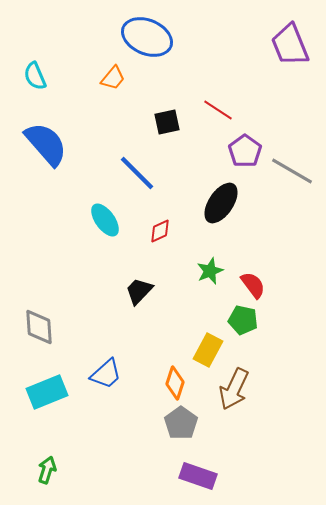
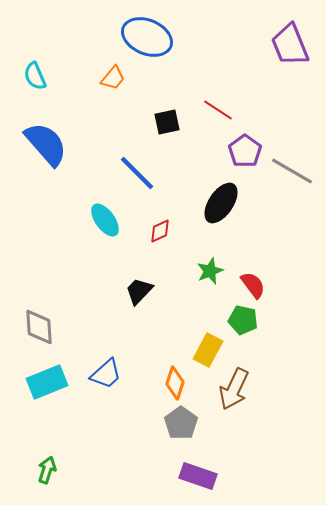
cyan rectangle: moved 10 px up
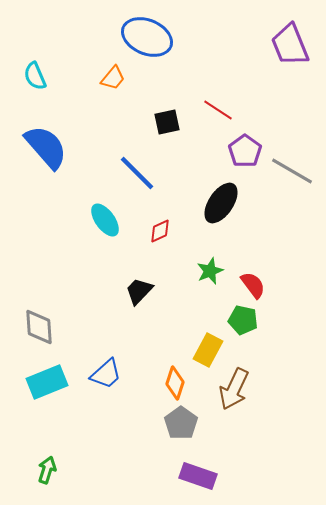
blue semicircle: moved 3 px down
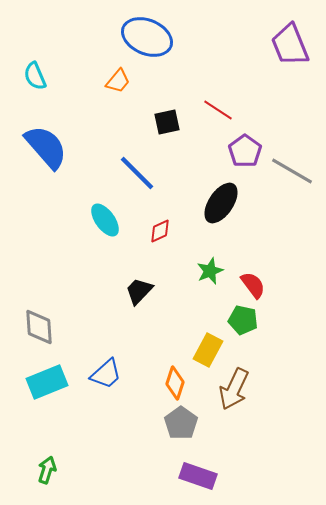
orange trapezoid: moved 5 px right, 3 px down
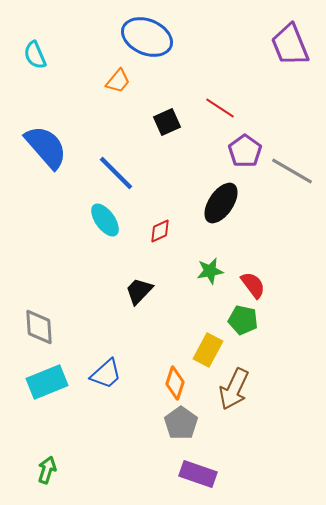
cyan semicircle: moved 21 px up
red line: moved 2 px right, 2 px up
black square: rotated 12 degrees counterclockwise
blue line: moved 21 px left
green star: rotated 12 degrees clockwise
purple rectangle: moved 2 px up
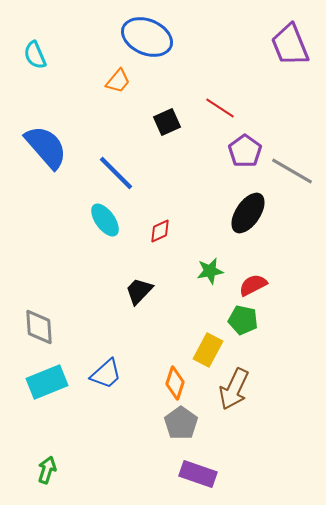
black ellipse: moved 27 px right, 10 px down
red semicircle: rotated 80 degrees counterclockwise
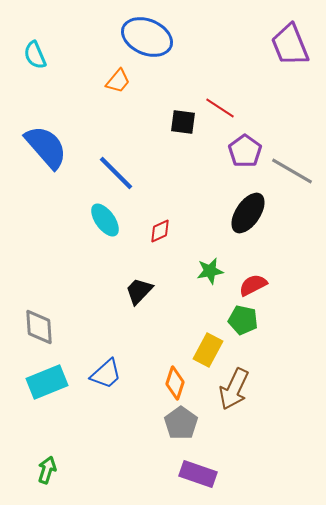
black square: moved 16 px right; rotated 32 degrees clockwise
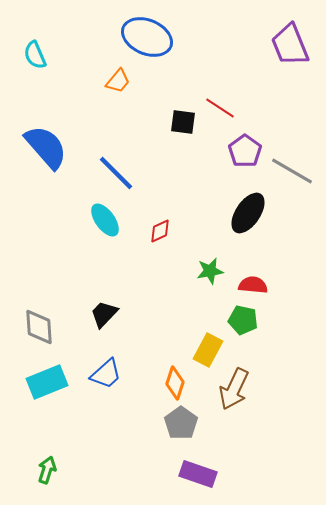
red semicircle: rotated 32 degrees clockwise
black trapezoid: moved 35 px left, 23 px down
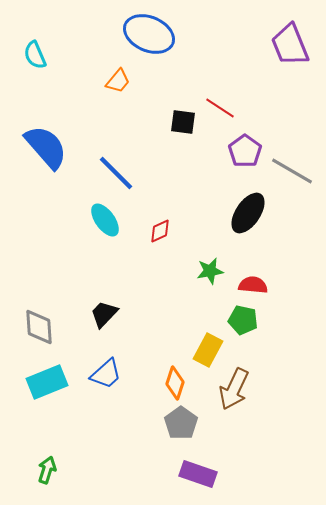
blue ellipse: moved 2 px right, 3 px up
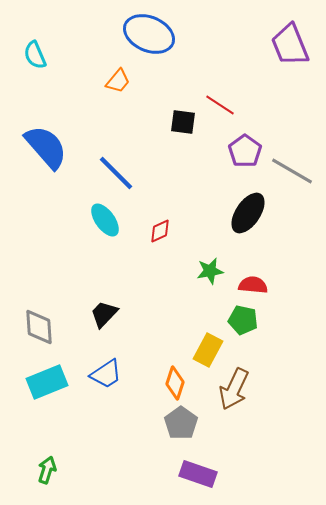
red line: moved 3 px up
blue trapezoid: rotated 8 degrees clockwise
